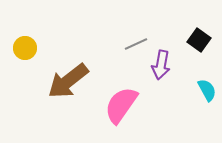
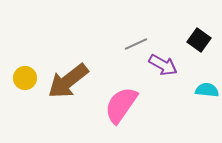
yellow circle: moved 30 px down
purple arrow: moved 2 px right; rotated 72 degrees counterclockwise
cyan semicircle: rotated 55 degrees counterclockwise
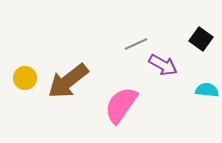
black square: moved 2 px right, 1 px up
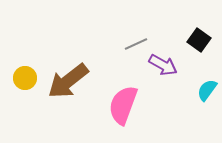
black square: moved 2 px left, 1 px down
cyan semicircle: rotated 60 degrees counterclockwise
pink semicircle: moved 2 px right; rotated 15 degrees counterclockwise
